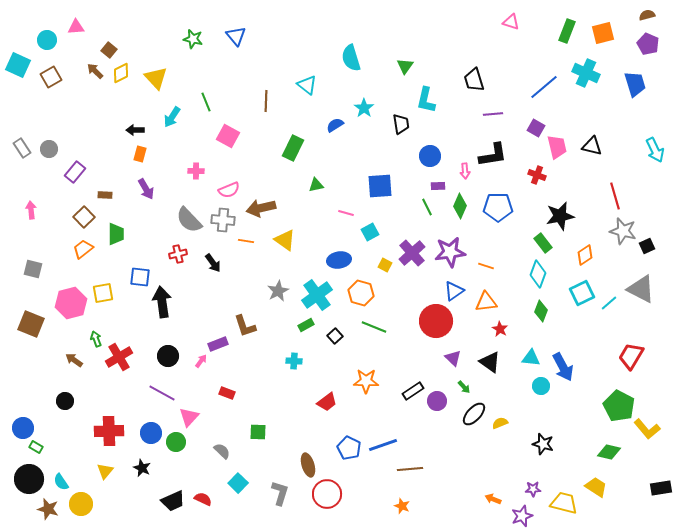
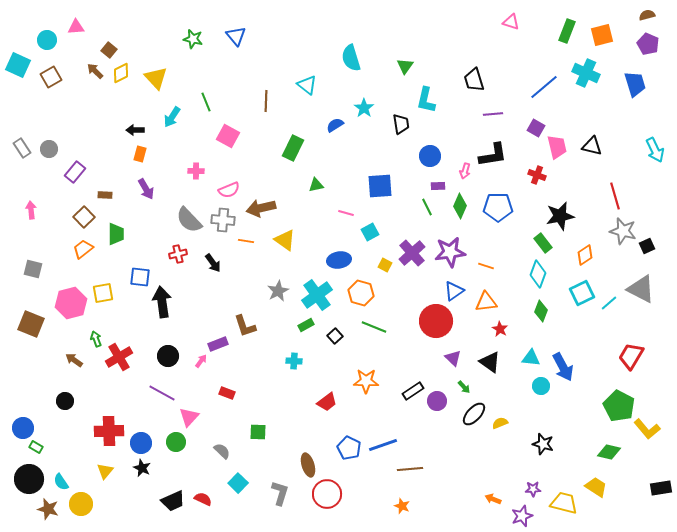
orange square at (603, 33): moved 1 px left, 2 px down
pink arrow at (465, 171): rotated 21 degrees clockwise
blue circle at (151, 433): moved 10 px left, 10 px down
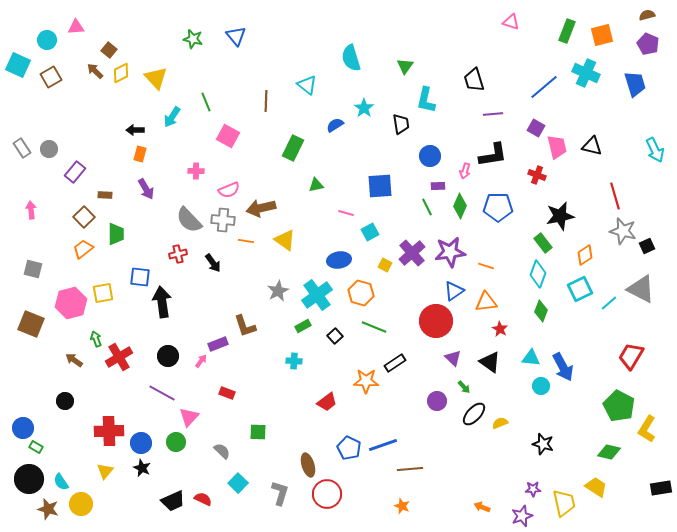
cyan square at (582, 293): moved 2 px left, 4 px up
green rectangle at (306, 325): moved 3 px left, 1 px down
black rectangle at (413, 391): moved 18 px left, 28 px up
yellow L-shape at (647, 429): rotated 72 degrees clockwise
orange arrow at (493, 499): moved 11 px left, 8 px down
yellow trapezoid at (564, 503): rotated 64 degrees clockwise
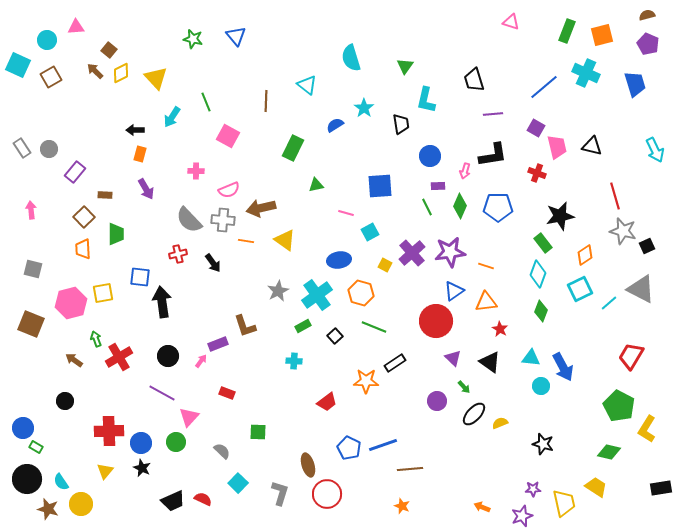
red cross at (537, 175): moved 2 px up
orange trapezoid at (83, 249): rotated 55 degrees counterclockwise
black circle at (29, 479): moved 2 px left
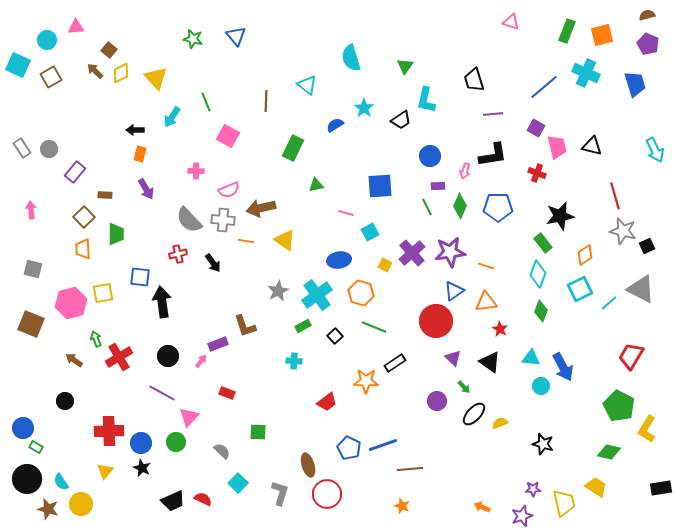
black trapezoid at (401, 124): moved 4 px up; rotated 65 degrees clockwise
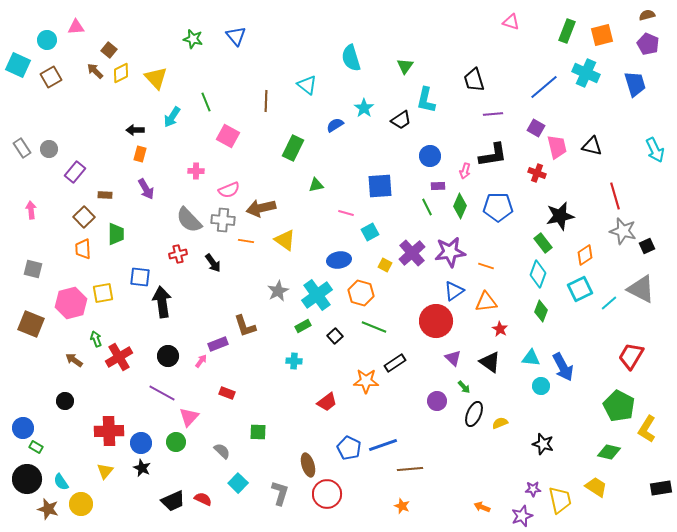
black ellipse at (474, 414): rotated 20 degrees counterclockwise
yellow trapezoid at (564, 503): moved 4 px left, 3 px up
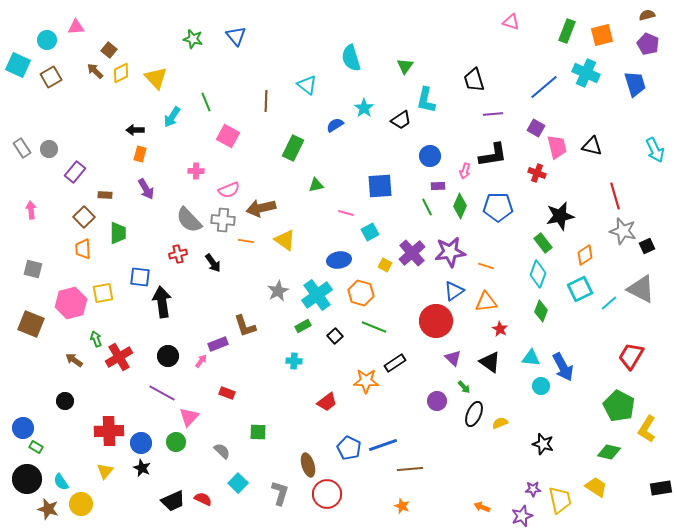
green trapezoid at (116, 234): moved 2 px right, 1 px up
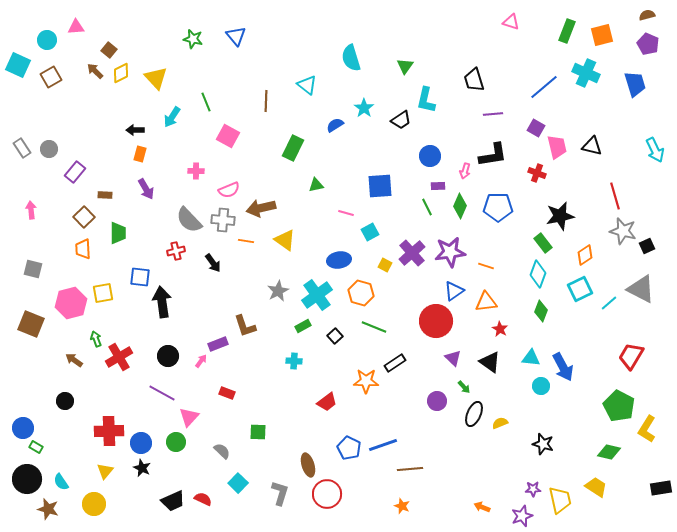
red cross at (178, 254): moved 2 px left, 3 px up
yellow circle at (81, 504): moved 13 px right
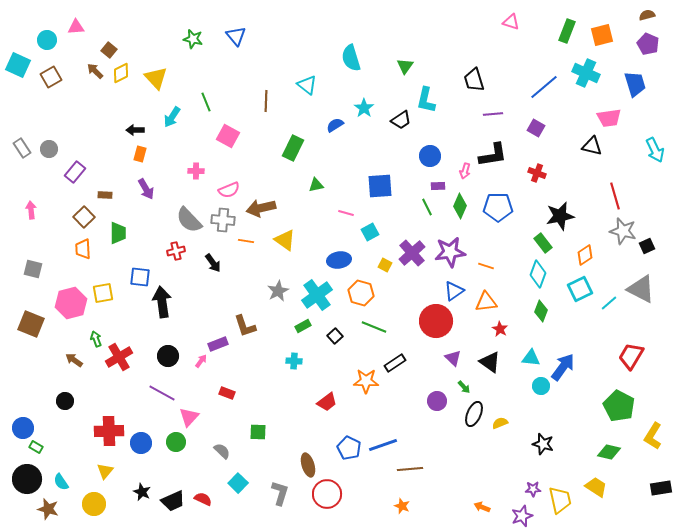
pink trapezoid at (557, 147): moved 52 px right, 29 px up; rotated 95 degrees clockwise
blue arrow at (563, 367): rotated 116 degrees counterclockwise
yellow L-shape at (647, 429): moved 6 px right, 7 px down
black star at (142, 468): moved 24 px down
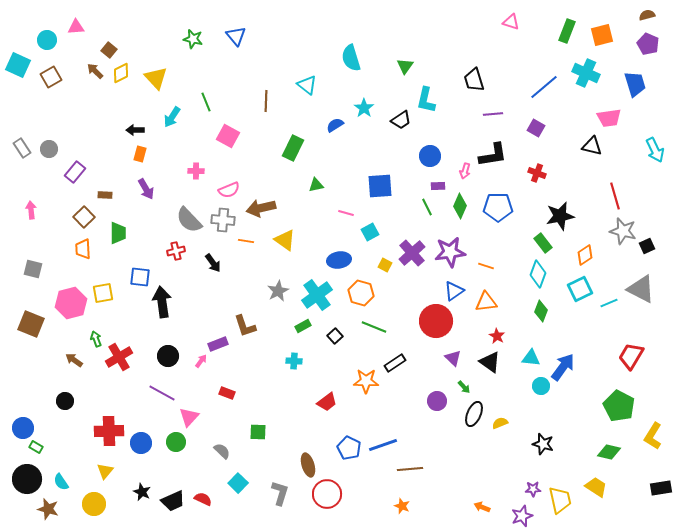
cyan line at (609, 303): rotated 18 degrees clockwise
red star at (500, 329): moved 3 px left, 7 px down
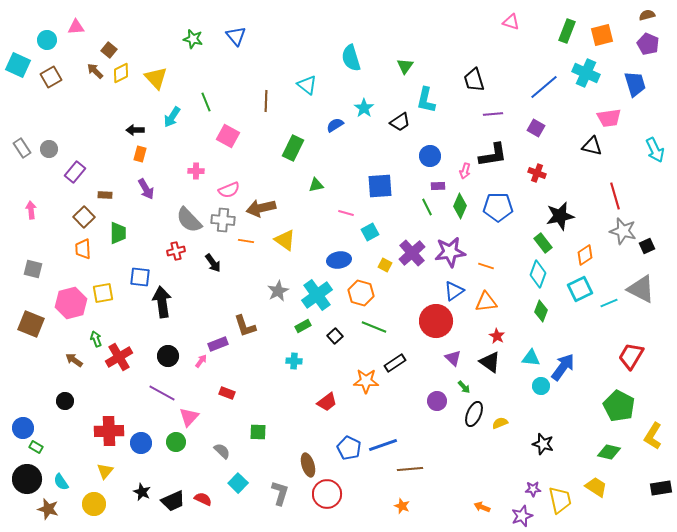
black trapezoid at (401, 120): moved 1 px left, 2 px down
